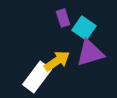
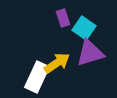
yellow arrow: moved 2 px down
white rectangle: rotated 12 degrees counterclockwise
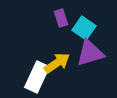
purple rectangle: moved 2 px left
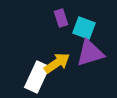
cyan square: rotated 15 degrees counterclockwise
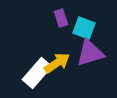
white rectangle: moved 4 px up; rotated 16 degrees clockwise
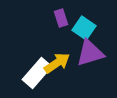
cyan square: rotated 15 degrees clockwise
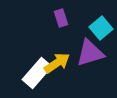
cyan square: moved 17 px right; rotated 15 degrees clockwise
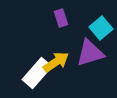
yellow arrow: moved 1 px left, 1 px up
